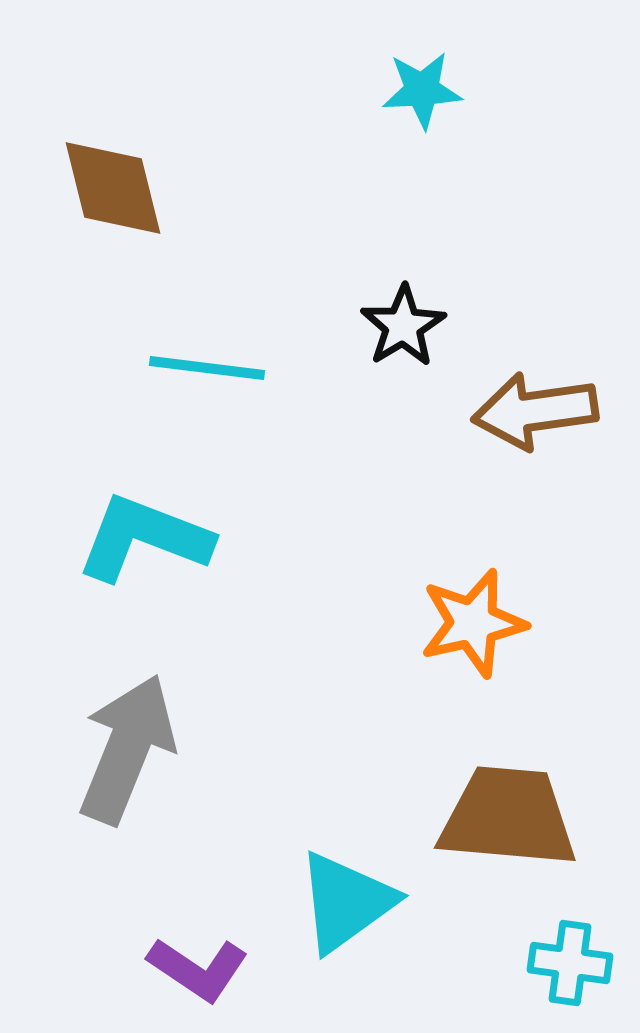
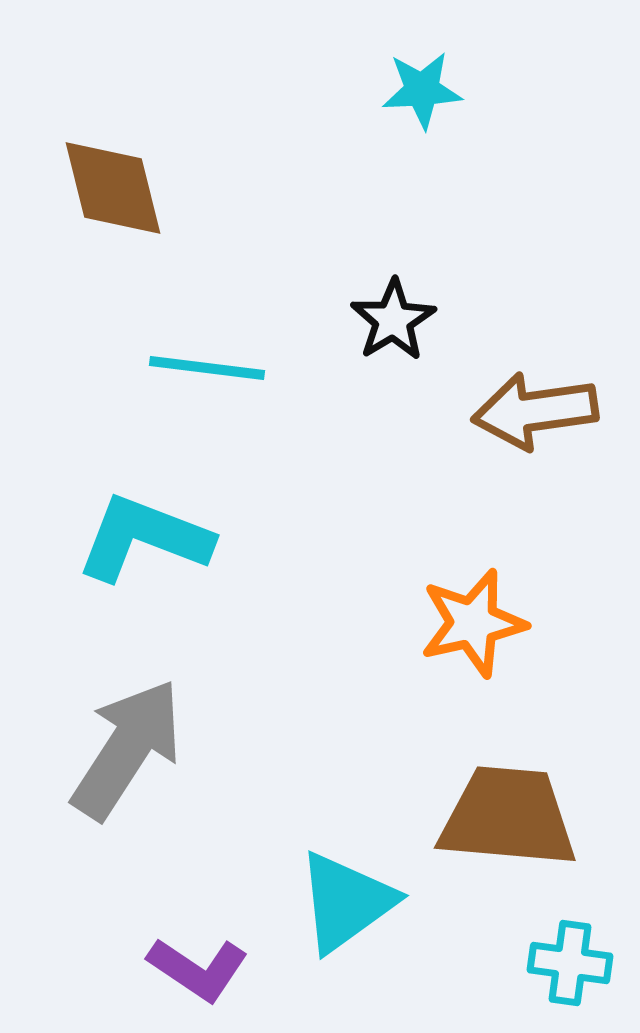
black star: moved 10 px left, 6 px up
gray arrow: rotated 11 degrees clockwise
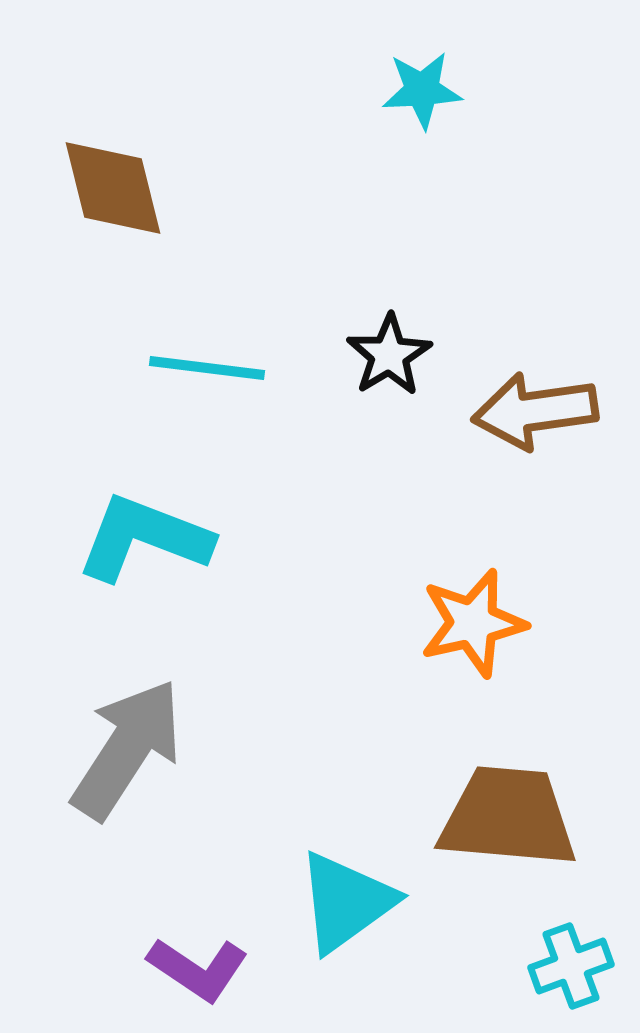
black star: moved 4 px left, 35 px down
cyan cross: moved 1 px right, 3 px down; rotated 28 degrees counterclockwise
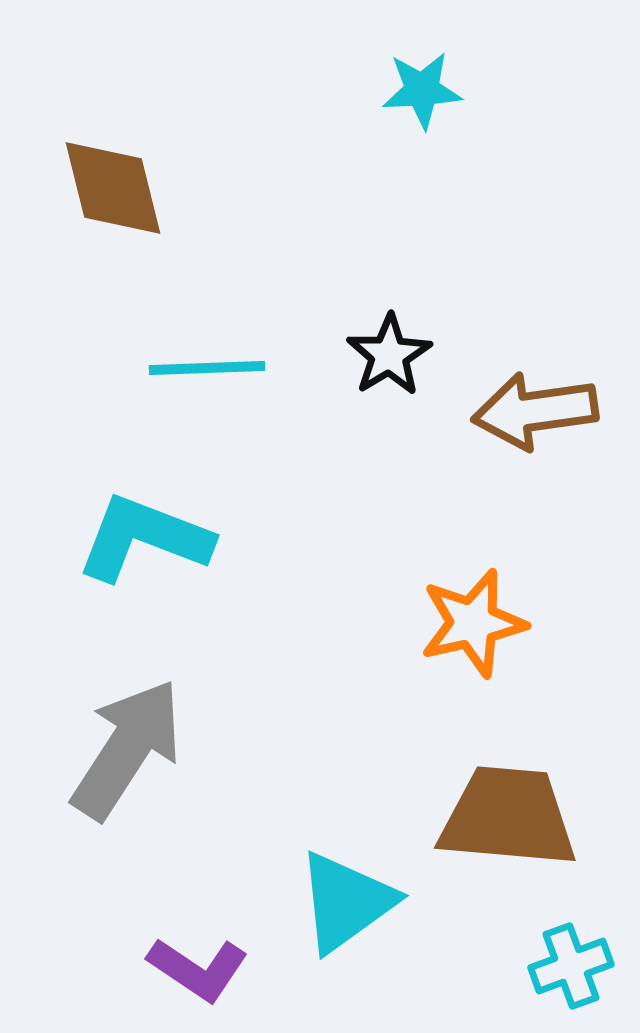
cyan line: rotated 9 degrees counterclockwise
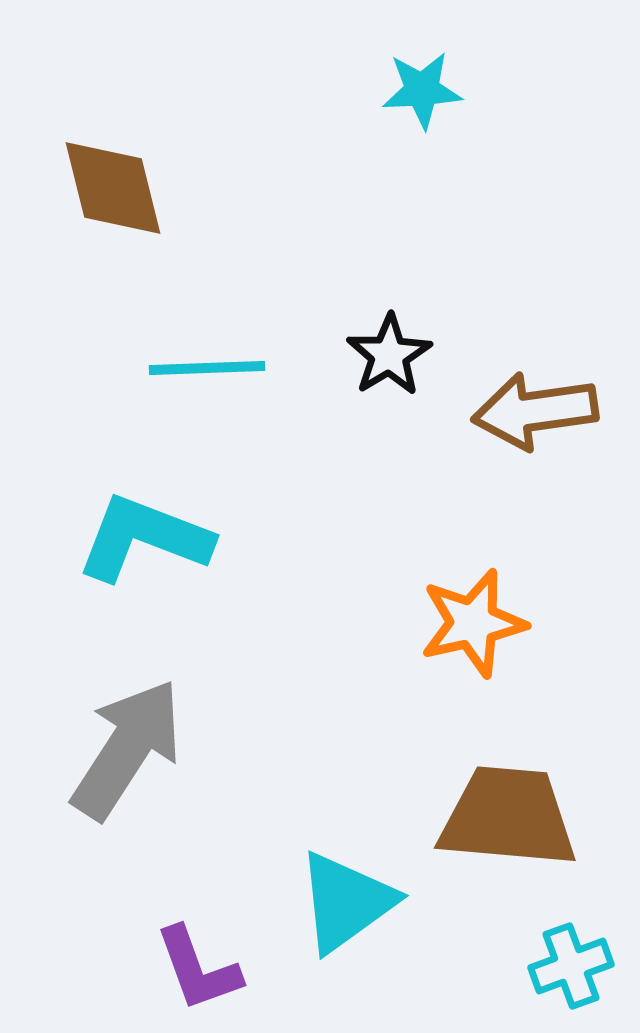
purple L-shape: rotated 36 degrees clockwise
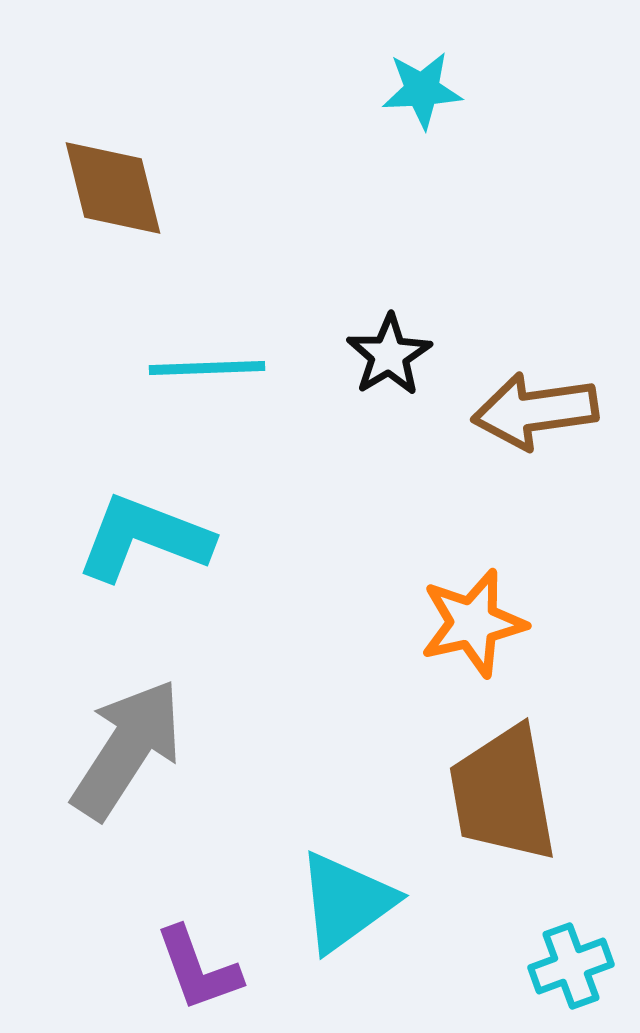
brown trapezoid: moved 5 px left, 23 px up; rotated 105 degrees counterclockwise
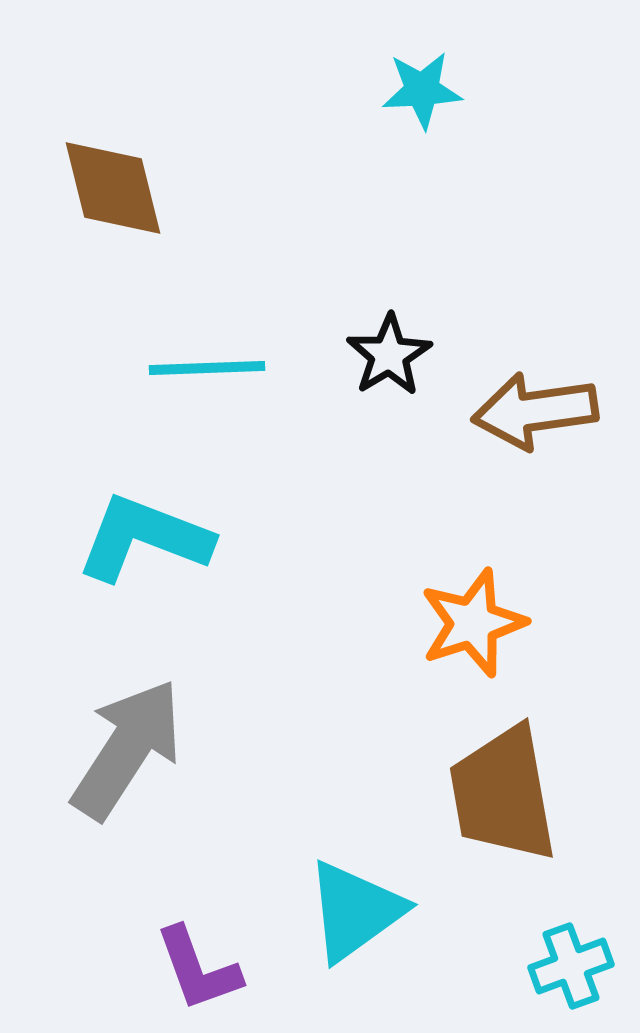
orange star: rotated 5 degrees counterclockwise
cyan triangle: moved 9 px right, 9 px down
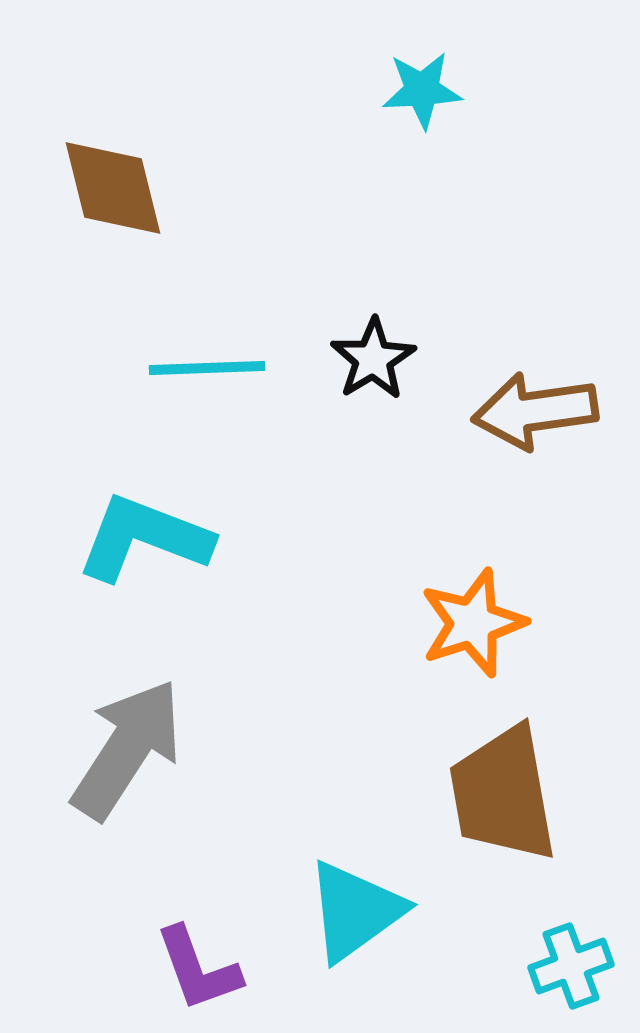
black star: moved 16 px left, 4 px down
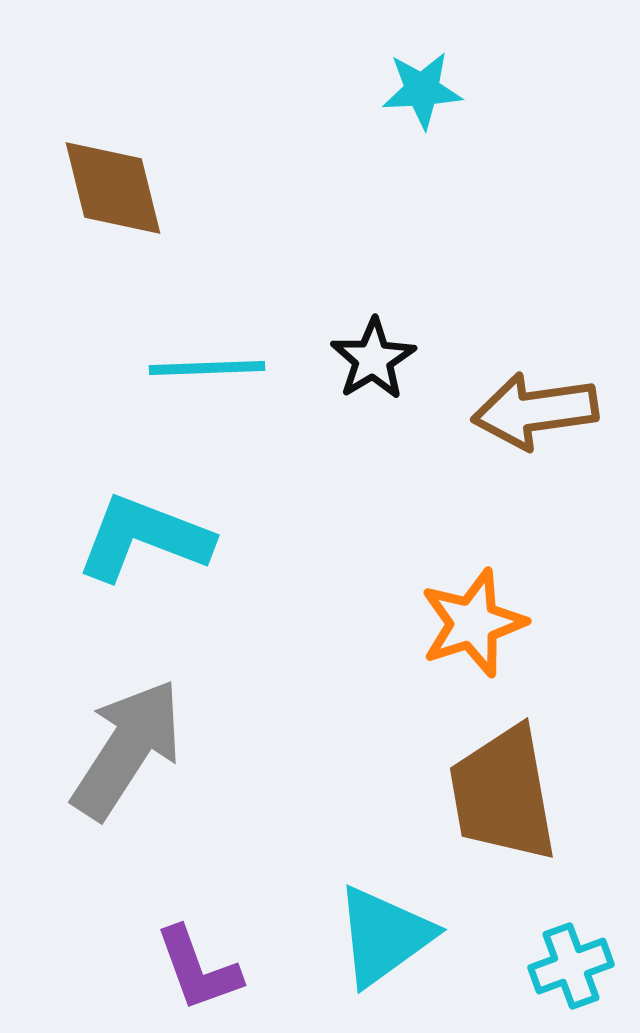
cyan triangle: moved 29 px right, 25 px down
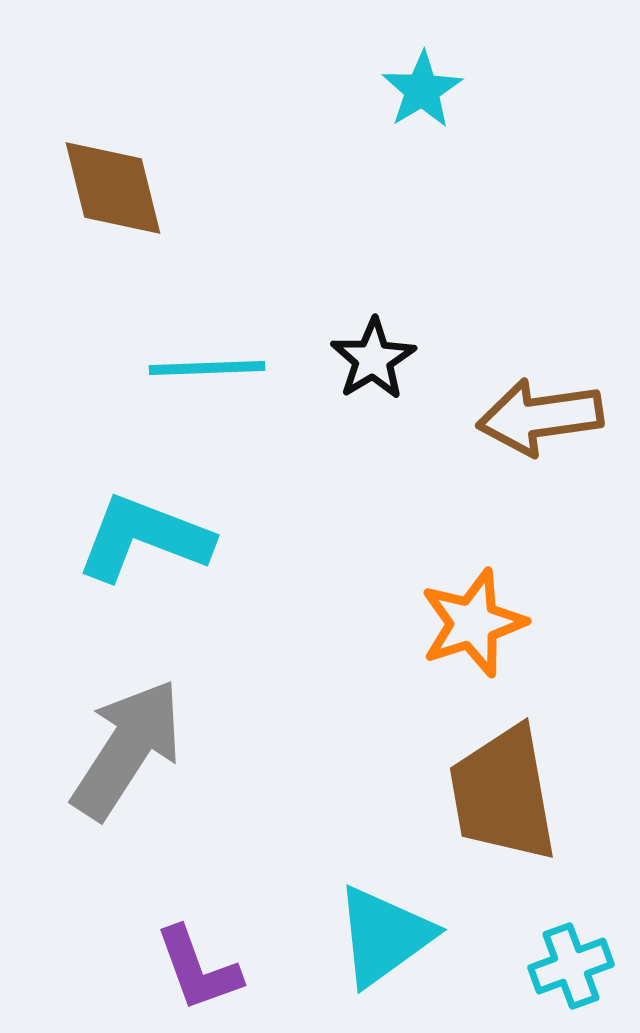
cyan star: rotated 28 degrees counterclockwise
brown arrow: moved 5 px right, 6 px down
